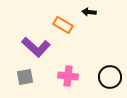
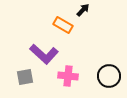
black arrow: moved 6 px left, 2 px up; rotated 128 degrees clockwise
purple L-shape: moved 8 px right, 7 px down
black circle: moved 1 px left, 1 px up
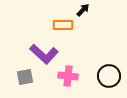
orange rectangle: rotated 30 degrees counterclockwise
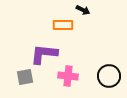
black arrow: rotated 72 degrees clockwise
purple L-shape: rotated 144 degrees clockwise
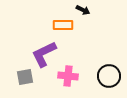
purple L-shape: rotated 32 degrees counterclockwise
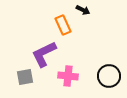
orange rectangle: rotated 66 degrees clockwise
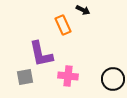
purple L-shape: moved 3 px left; rotated 76 degrees counterclockwise
black circle: moved 4 px right, 3 px down
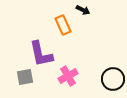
pink cross: rotated 36 degrees counterclockwise
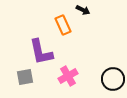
purple L-shape: moved 2 px up
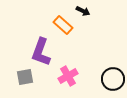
black arrow: moved 1 px down
orange rectangle: rotated 24 degrees counterclockwise
purple L-shape: rotated 32 degrees clockwise
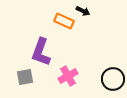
orange rectangle: moved 1 px right, 4 px up; rotated 18 degrees counterclockwise
